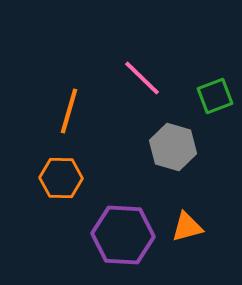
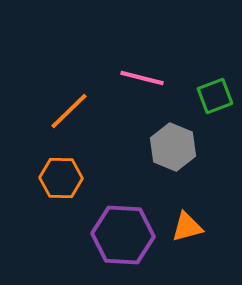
pink line: rotated 30 degrees counterclockwise
orange line: rotated 30 degrees clockwise
gray hexagon: rotated 6 degrees clockwise
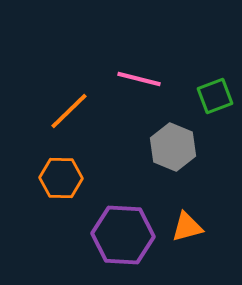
pink line: moved 3 px left, 1 px down
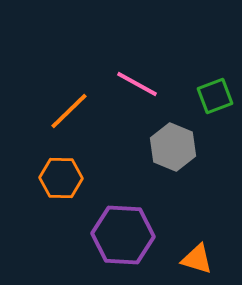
pink line: moved 2 px left, 5 px down; rotated 15 degrees clockwise
orange triangle: moved 10 px right, 32 px down; rotated 32 degrees clockwise
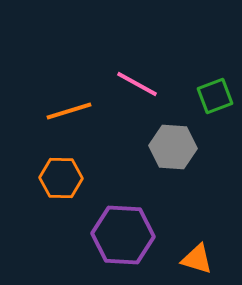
orange line: rotated 27 degrees clockwise
gray hexagon: rotated 18 degrees counterclockwise
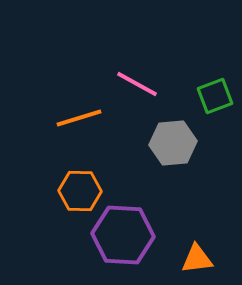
orange line: moved 10 px right, 7 px down
gray hexagon: moved 4 px up; rotated 9 degrees counterclockwise
orange hexagon: moved 19 px right, 13 px down
orange triangle: rotated 24 degrees counterclockwise
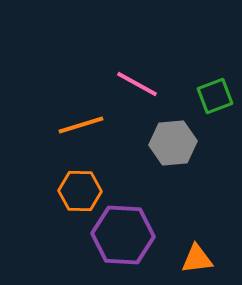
orange line: moved 2 px right, 7 px down
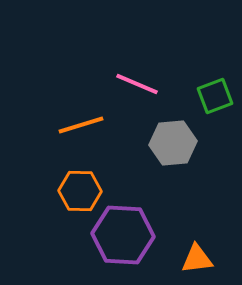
pink line: rotated 6 degrees counterclockwise
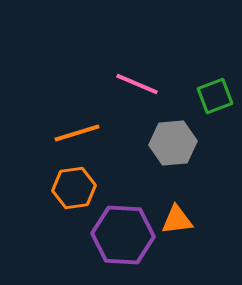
orange line: moved 4 px left, 8 px down
orange hexagon: moved 6 px left, 3 px up; rotated 9 degrees counterclockwise
orange triangle: moved 20 px left, 39 px up
